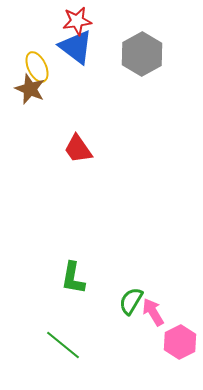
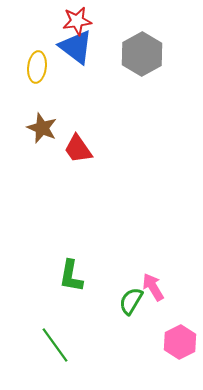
yellow ellipse: rotated 32 degrees clockwise
brown star: moved 12 px right, 39 px down
green L-shape: moved 2 px left, 2 px up
pink arrow: moved 25 px up
green line: moved 8 px left; rotated 15 degrees clockwise
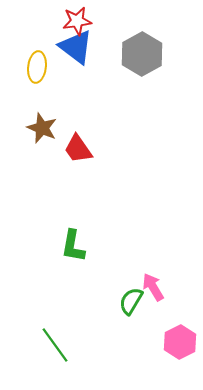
green L-shape: moved 2 px right, 30 px up
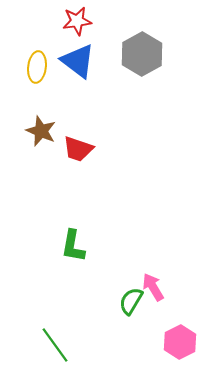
blue triangle: moved 2 px right, 14 px down
brown star: moved 1 px left, 3 px down
red trapezoid: rotated 36 degrees counterclockwise
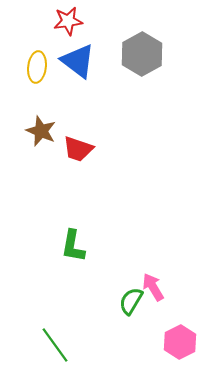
red star: moved 9 px left
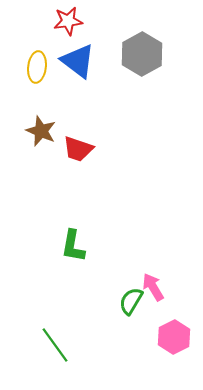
pink hexagon: moved 6 px left, 5 px up
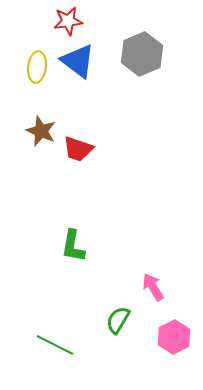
gray hexagon: rotated 6 degrees clockwise
green semicircle: moved 13 px left, 19 px down
green line: rotated 27 degrees counterclockwise
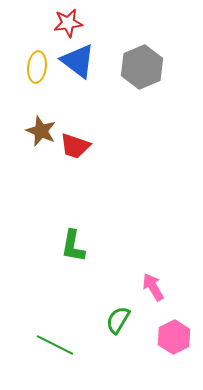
red star: moved 2 px down
gray hexagon: moved 13 px down
red trapezoid: moved 3 px left, 3 px up
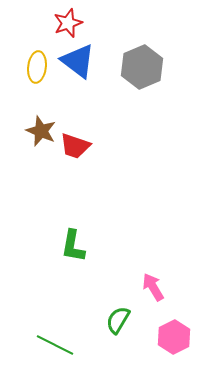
red star: rotated 12 degrees counterclockwise
